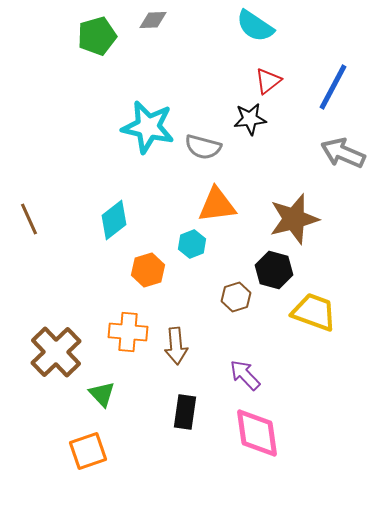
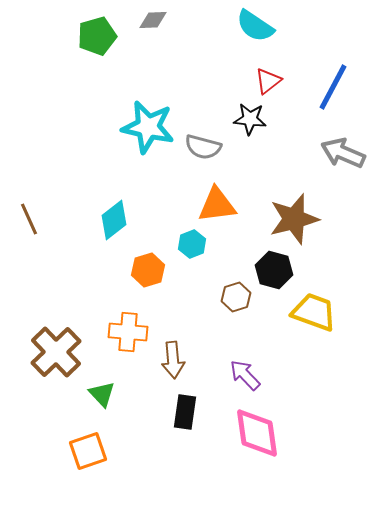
black star: rotated 12 degrees clockwise
brown arrow: moved 3 px left, 14 px down
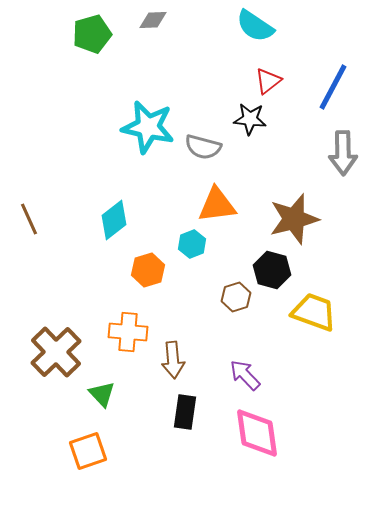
green pentagon: moved 5 px left, 2 px up
gray arrow: rotated 114 degrees counterclockwise
black hexagon: moved 2 px left
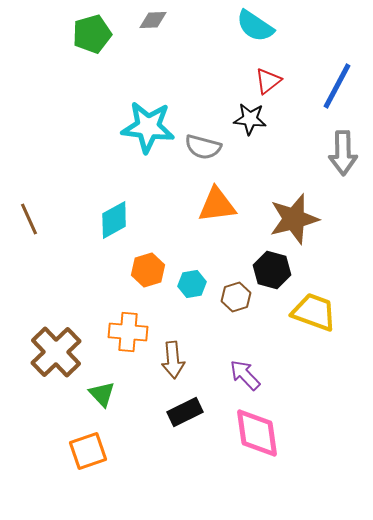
blue line: moved 4 px right, 1 px up
cyan star: rotated 6 degrees counterclockwise
cyan diamond: rotated 9 degrees clockwise
cyan hexagon: moved 40 px down; rotated 12 degrees clockwise
black rectangle: rotated 56 degrees clockwise
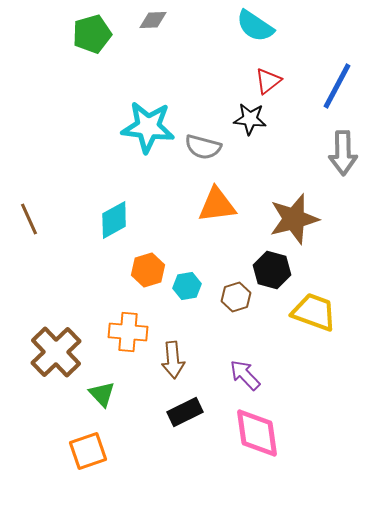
cyan hexagon: moved 5 px left, 2 px down
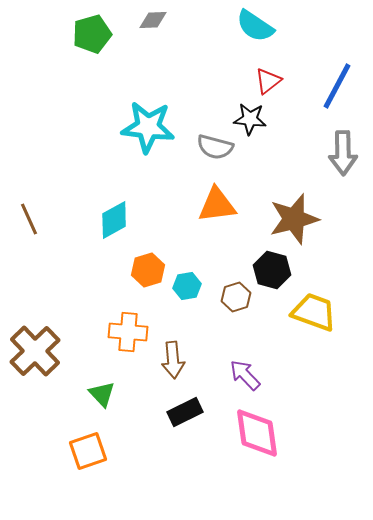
gray semicircle: moved 12 px right
brown cross: moved 21 px left, 1 px up
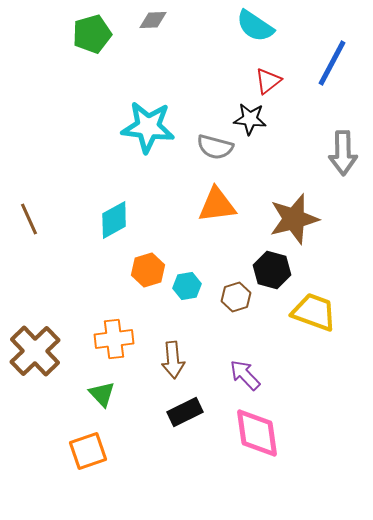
blue line: moved 5 px left, 23 px up
orange cross: moved 14 px left, 7 px down; rotated 12 degrees counterclockwise
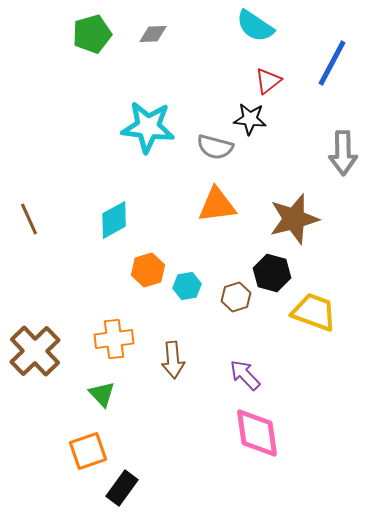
gray diamond: moved 14 px down
black hexagon: moved 3 px down
black rectangle: moved 63 px left, 76 px down; rotated 28 degrees counterclockwise
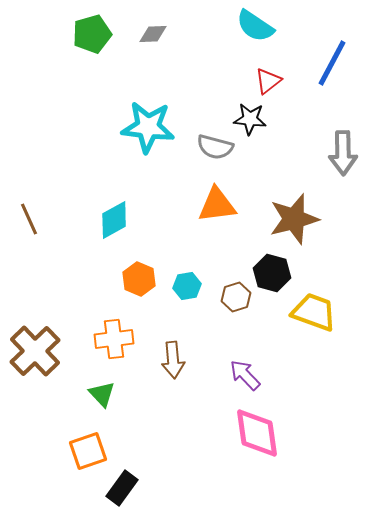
orange hexagon: moved 9 px left, 9 px down; rotated 20 degrees counterclockwise
